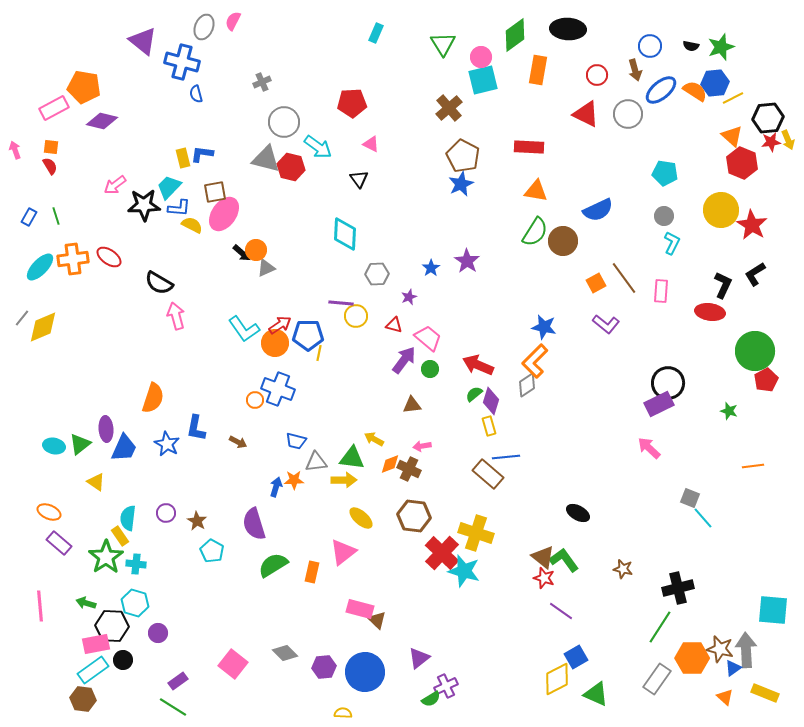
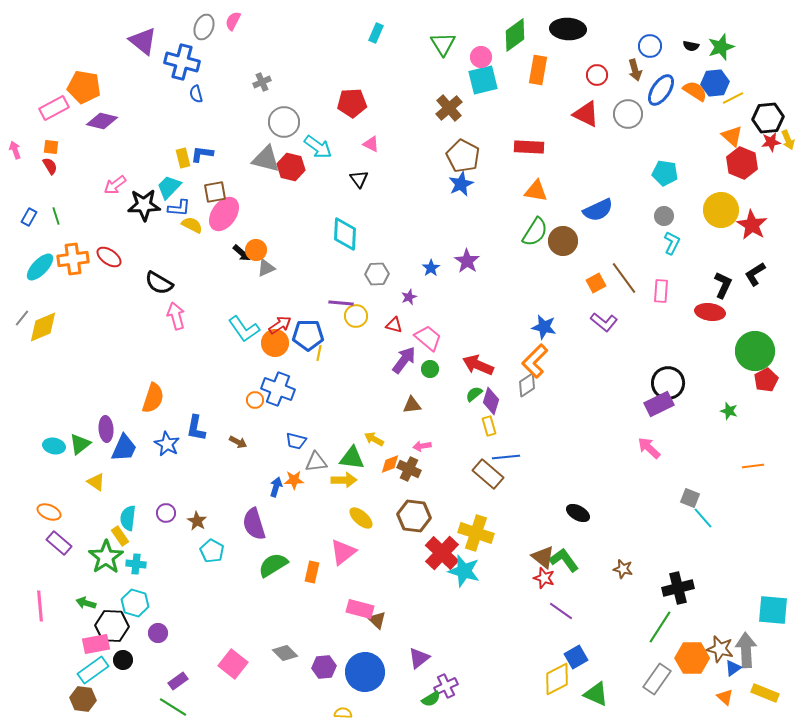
blue ellipse at (661, 90): rotated 16 degrees counterclockwise
purple L-shape at (606, 324): moved 2 px left, 2 px up
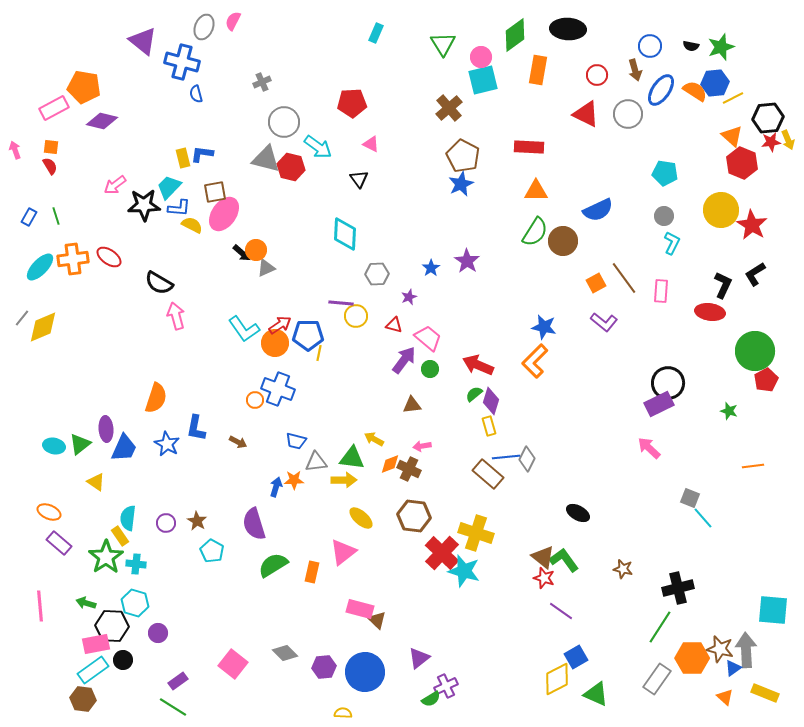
orange triangle at (536, 191): rotated 10 degrees counterclockwise
gray diamond at (527, 385): moved 74 px down; rotated 30 degrees counterclockwise
orange semicircle at (153, 398): moved 3 px right
purple circle at (166, 513): moved 10 px down
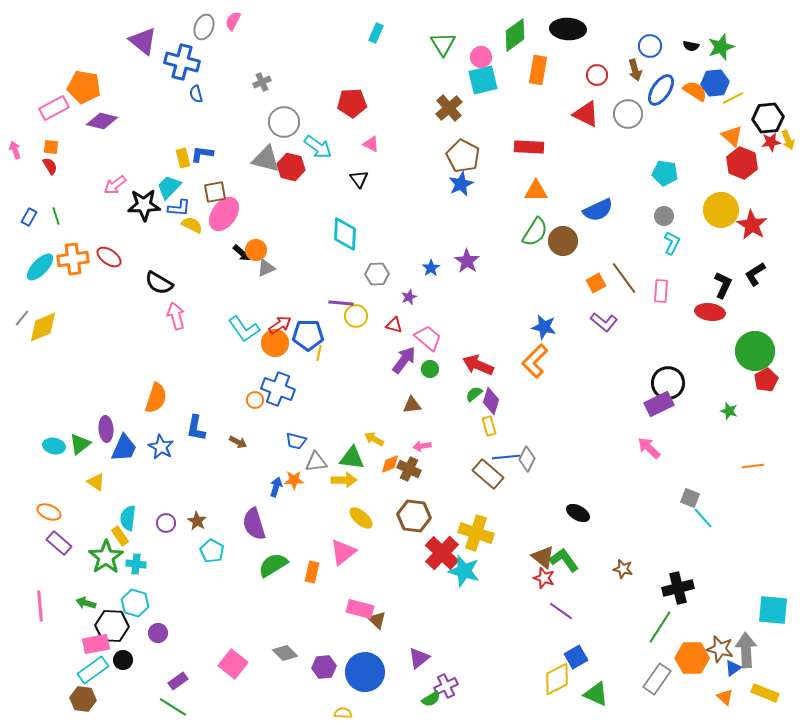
blue star at (167, 444): moved 6 px left, 3 px down
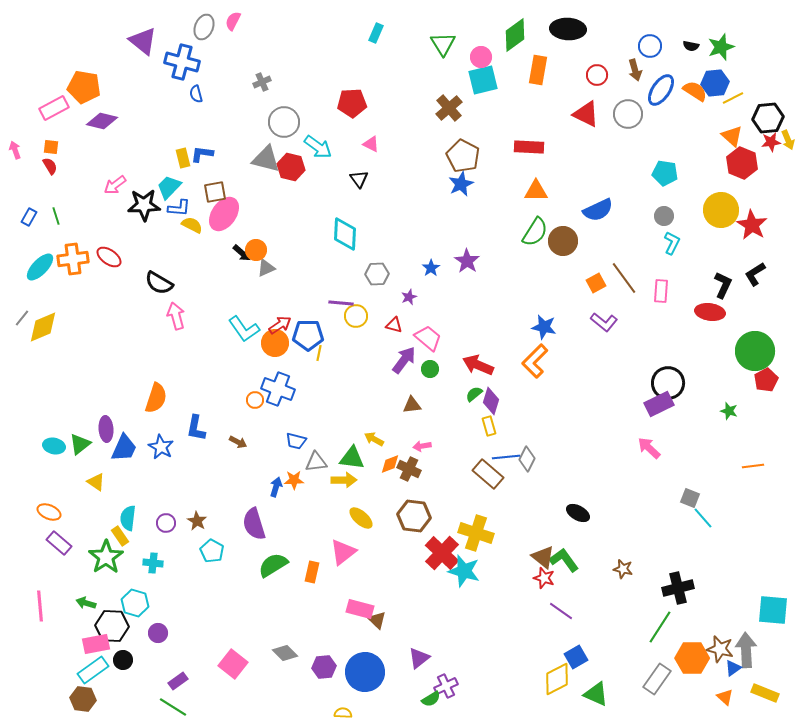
cyan cross at (136, 564): moved 17 px right, 1 px up
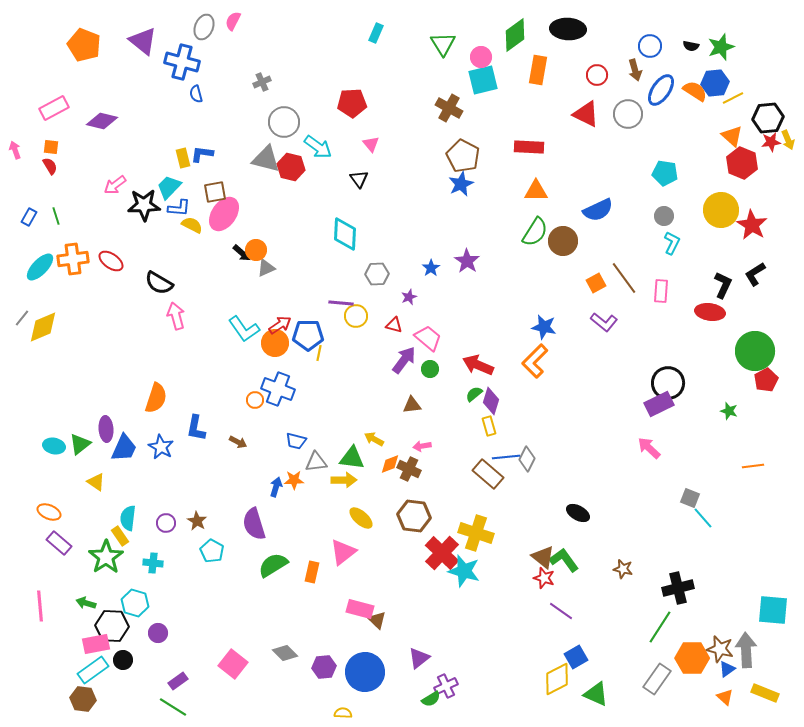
orange pentagon at (84, 87): moved 42 px up; rotated 12 degrees clockwise
brown cross at (449, 108): rotated 20 degrees counterclockwise
pink triangle at (371, 144): rotated 24 degrees clockwise
red ellipse at (109, 257): moved 2 px right, 4 px down
blue triangle at (733, 668): moved 6 px left, 1 px down
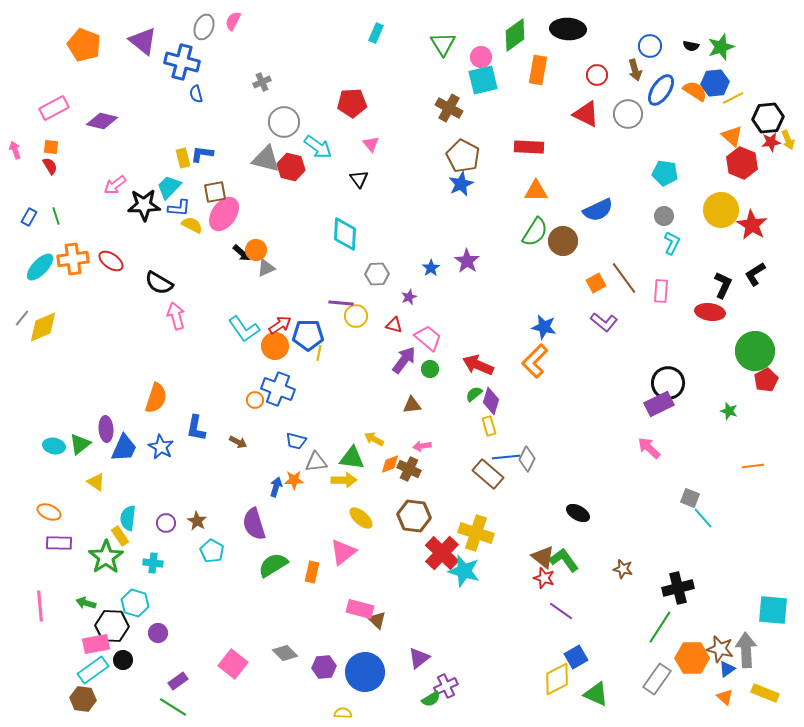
orange circle at (275, 343): moved 3 px down
purple rectangle at (59, 543): rotated 40 degrees counterclockwise
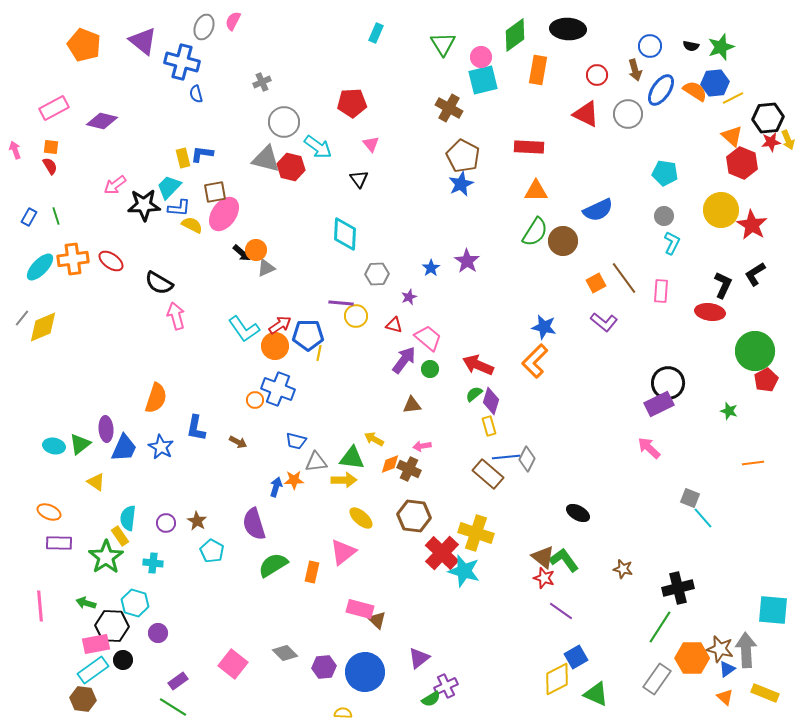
orange line at (753, 466): moved 3 px up
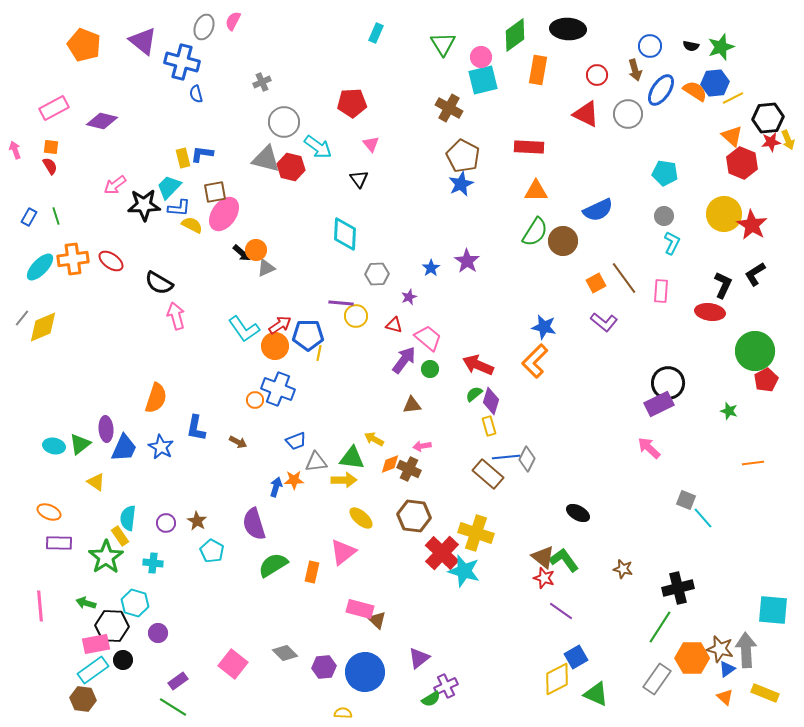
yellow circle at (721, 210): moved 3 px right, 4 px down
blue trapezoid at (296, 441): rotated 35 degrees counterclockwise
gray square at (690, 498): moved 4 px left, 2 px down
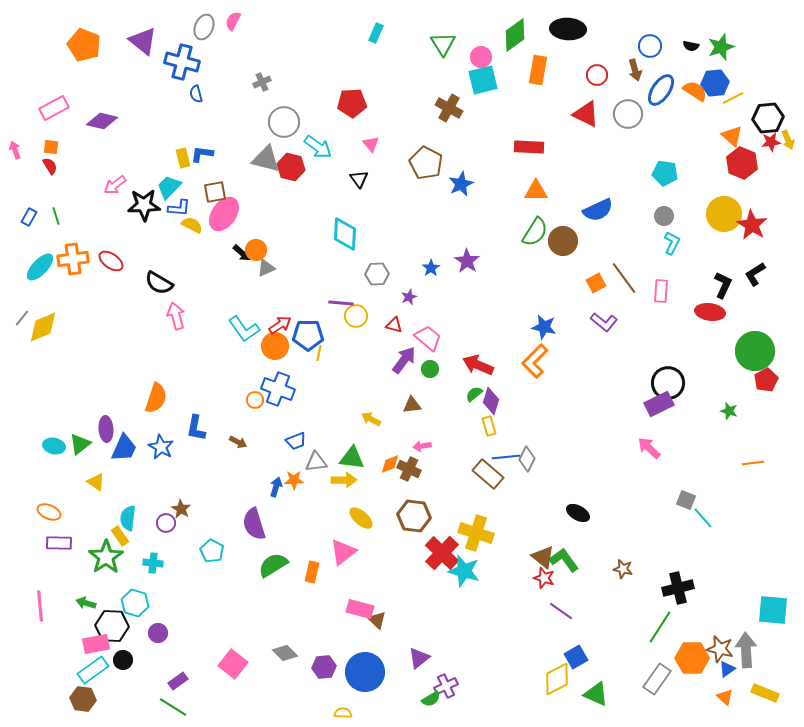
brown pentagon at (463, 156): moved 37 px left, 7 px down
yellow arrow at (374, 439): moved 3 px left, 20 px up
brown star at (197, 521): moved 16 px left, 12 px up
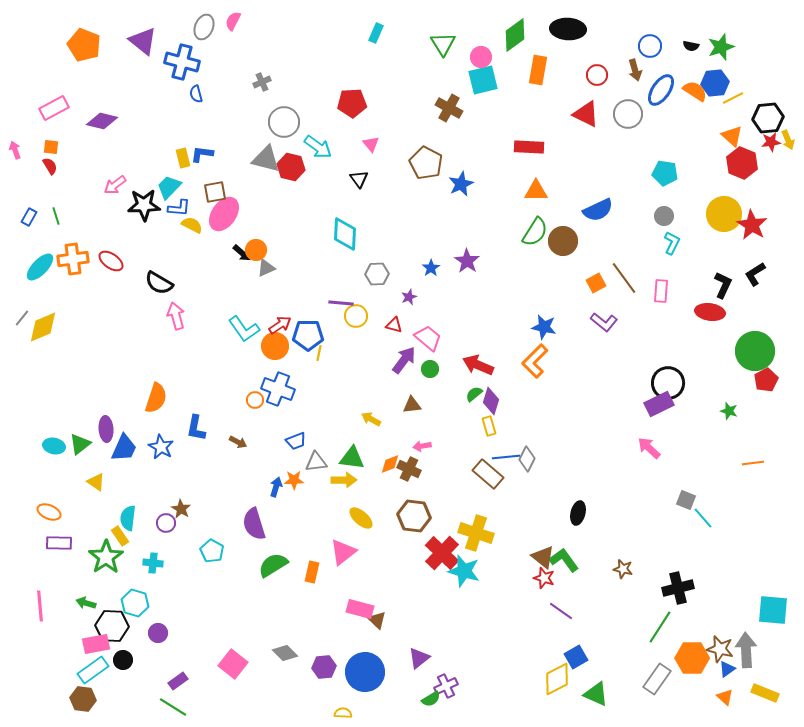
black ellipse at (578, 513): rotated 75 degrees clockwise
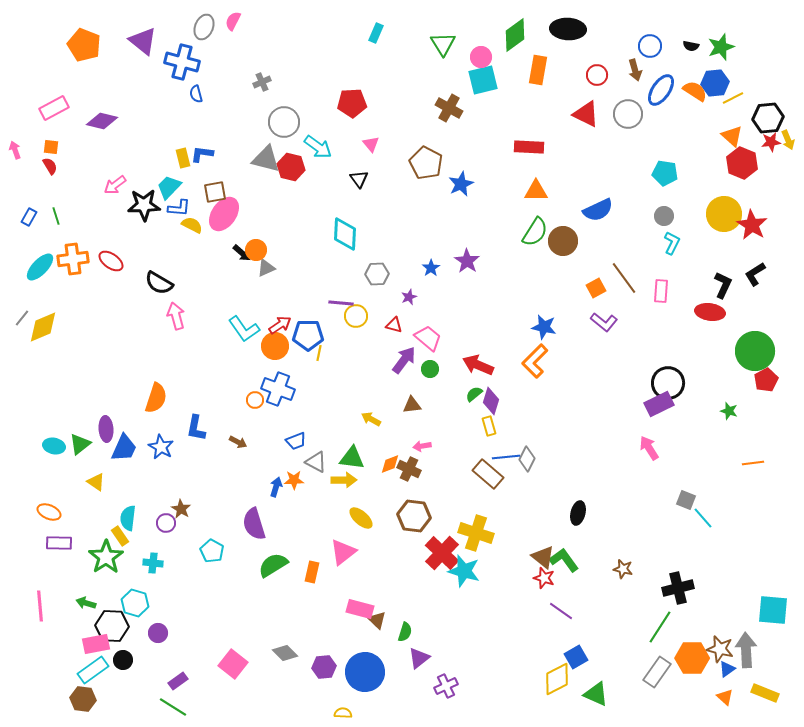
orange square at (596, 283): moved 5 px down
pink arrow at (649, 448): rotated 15 degrees clockwise
gray triangle at (316, 462): rotated 35 degrees clockwise
gray rectangle at (657, 679): moved 7 px up
green semicircle at (431, 699): moved 26 px left, 67 px up; rotated 42 degrees counterclockwise
